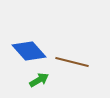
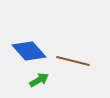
brown line: moved 1 px right, 1 px up
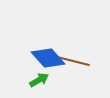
blue diamond: moved 19 px right, 7 px down
